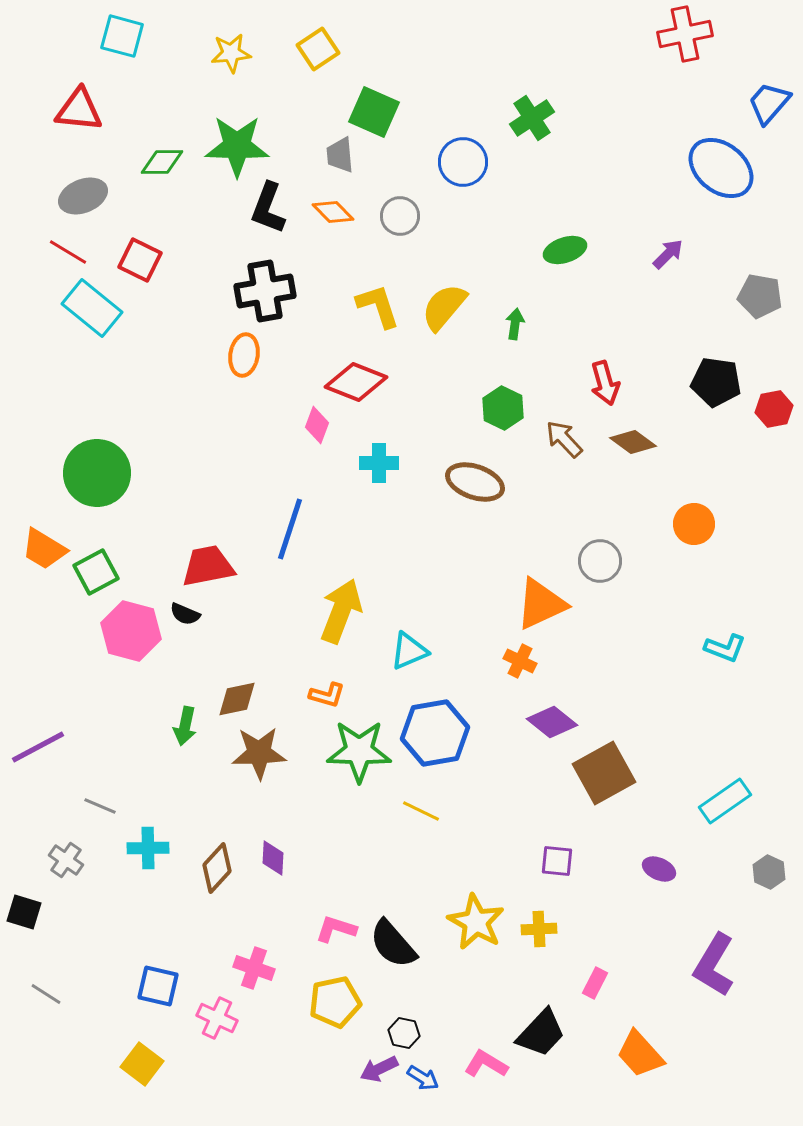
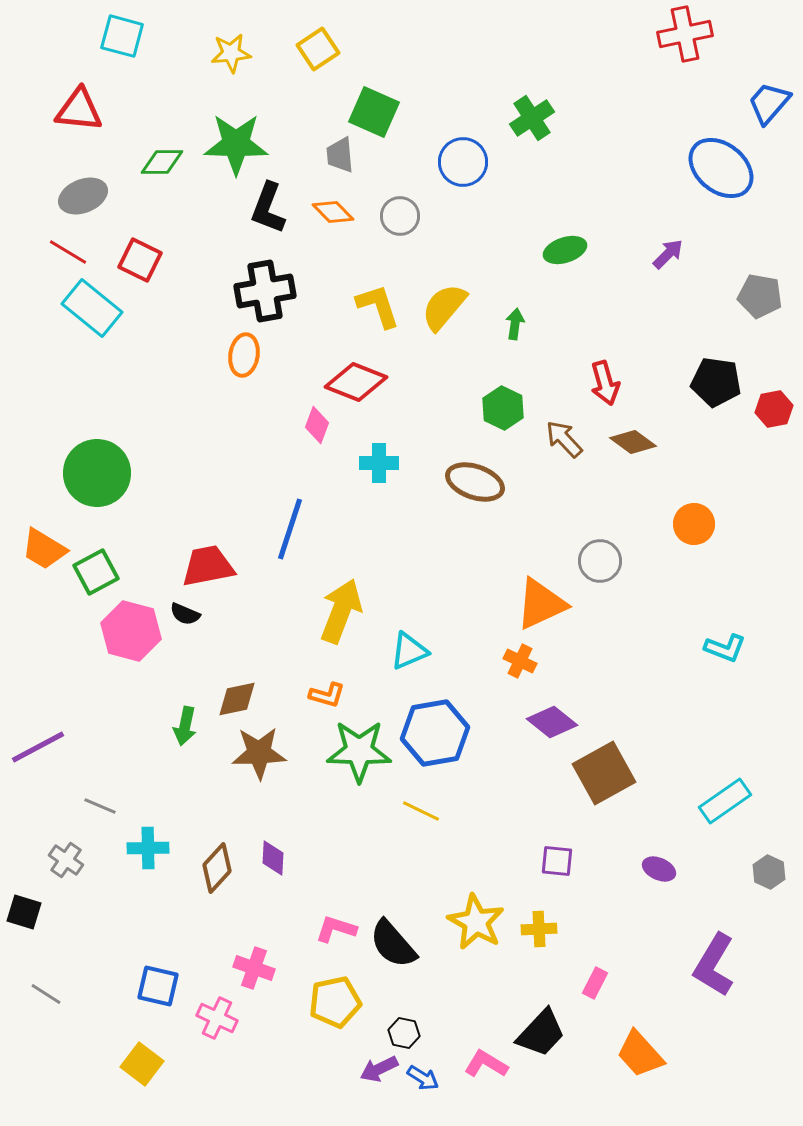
green star at (237, 146): moved 1 px left, 2 px up
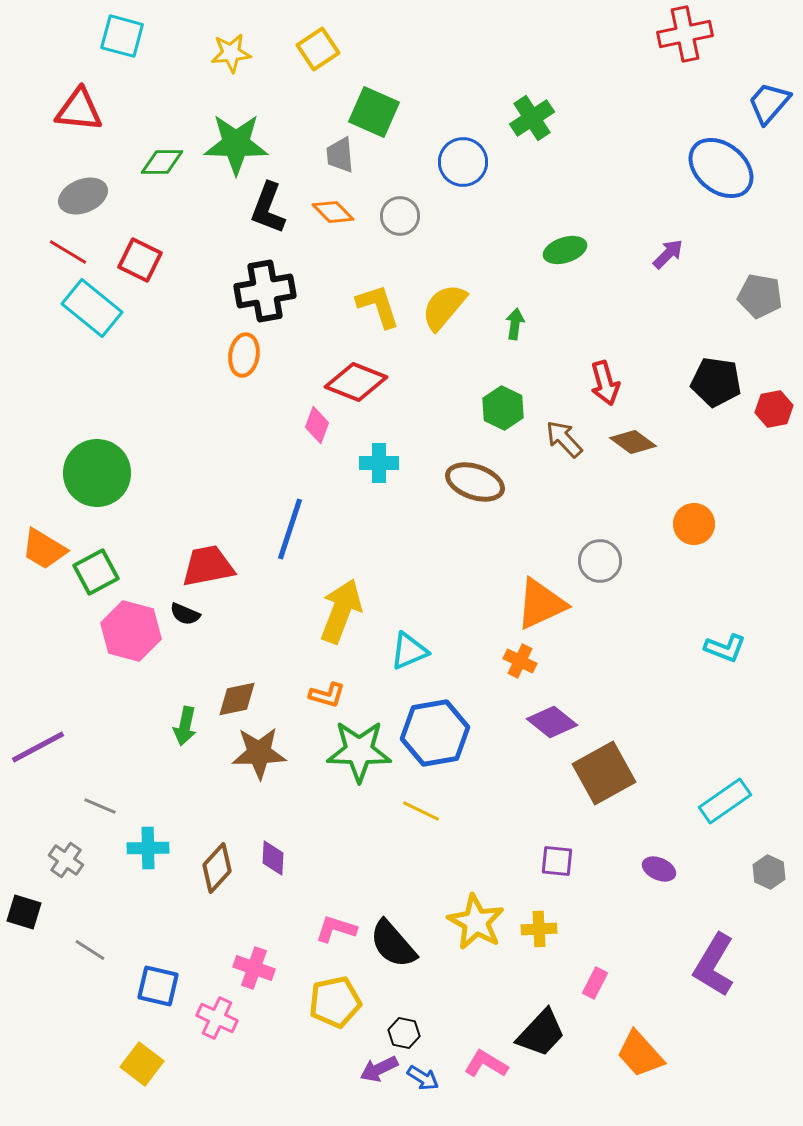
gray line at (46, 994): moved 44 px right, 44 px up
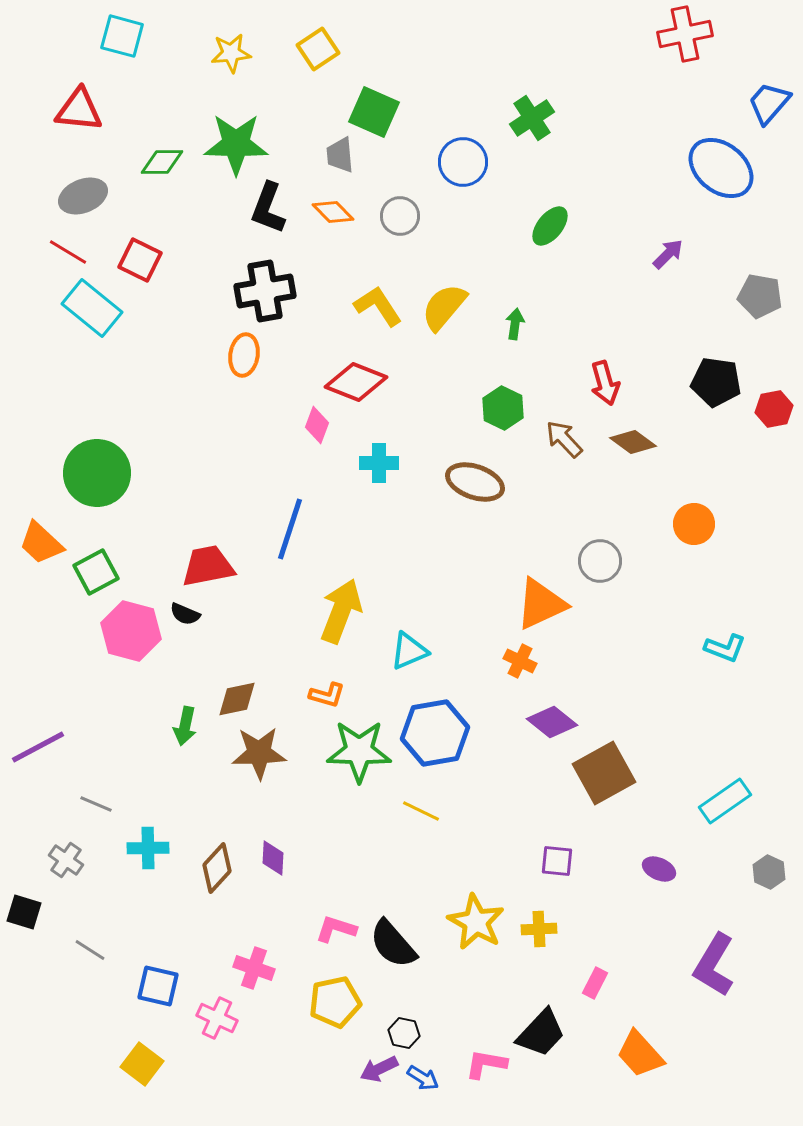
green ellipse at (565, 250): moved 15 px left, 24 px up; rotated 33 degrees counterclockwise
yellow L-shape at (378, 306): rotated 15 degrees counterclockwise
orange trapezoid at (44, 549): moved 3 px left, 6 px up; rotated 12 degrees clockwise
gray line at (100, 806): moved 4 px left, 2 px up
pink L-shape at (486, 1064): rotated 21 degrees counterclockwise
